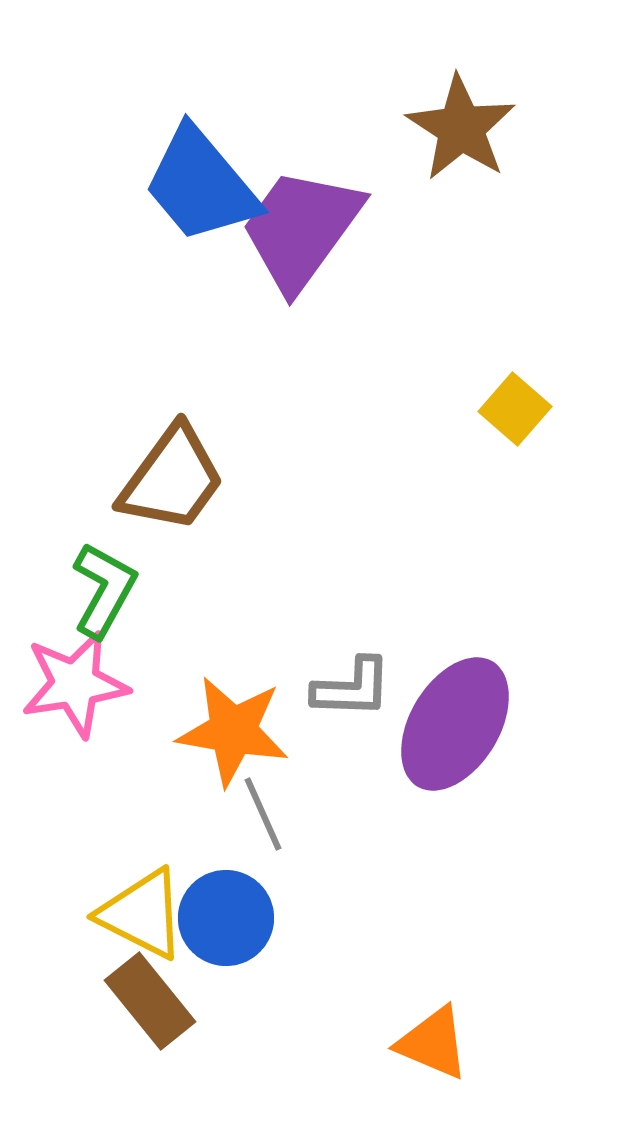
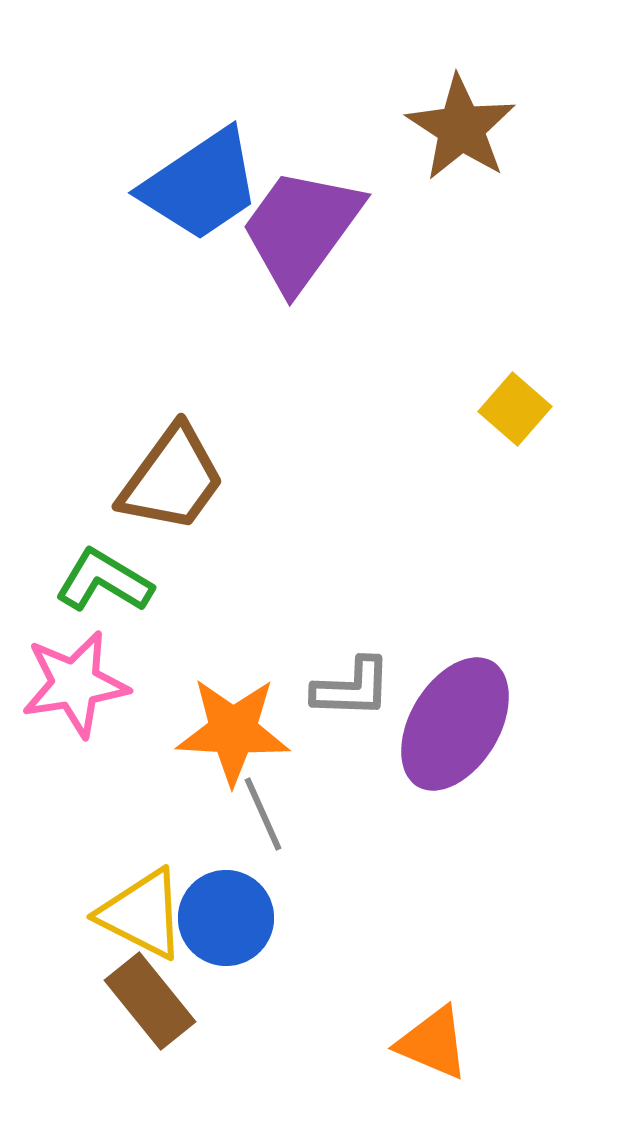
blue trapezoid: rotated 84 degrees counterclockwise
green L-shape: moved 9 px up; rotated 88 degrees counterclockwise
orange star: rotated 7 degrees counterclockwise
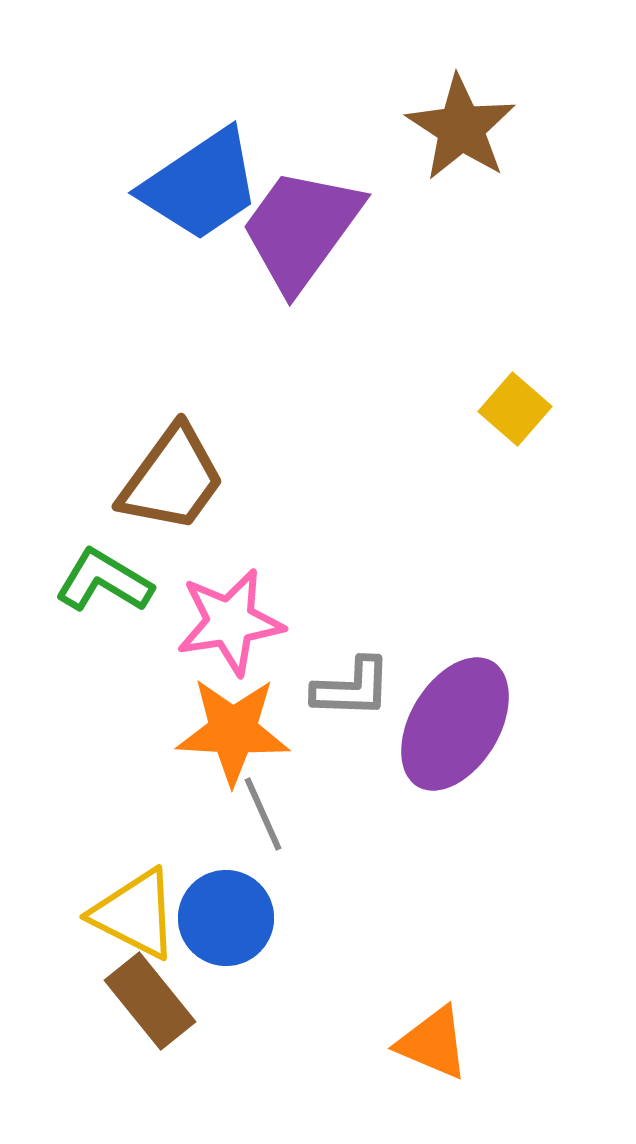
pink star: moved 155 px right, 62 px up
yellow triangle: moved 7 px left
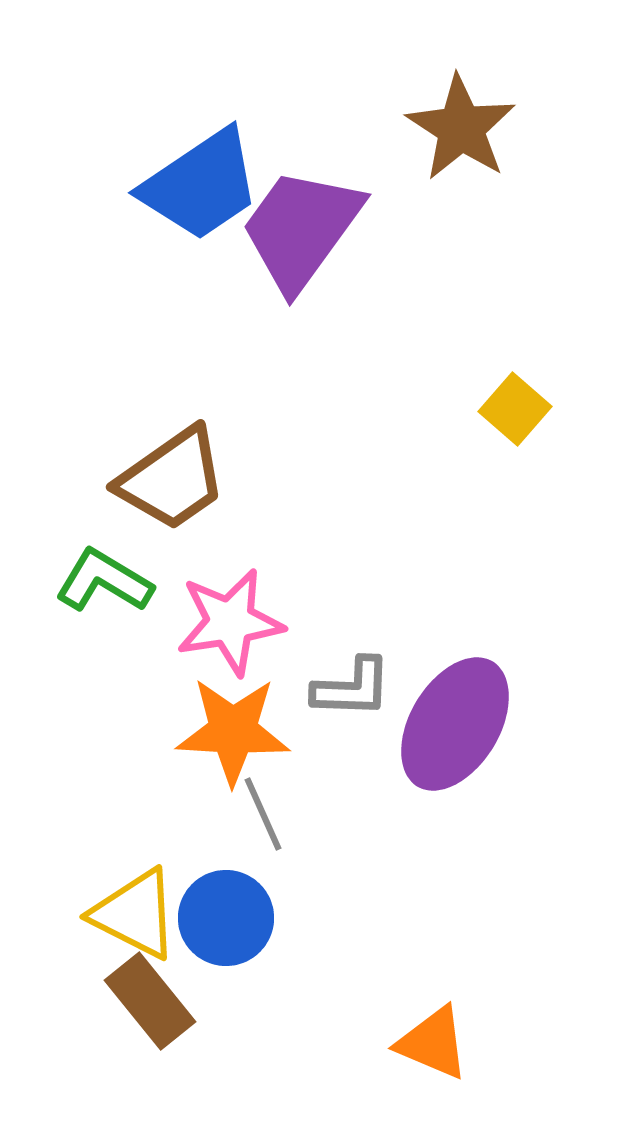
brown trapezoid: rotated 19 degrees clockwise
